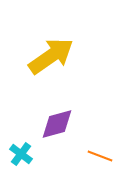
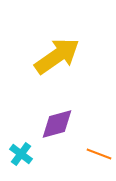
yellow arrow: moved 6 px right
orange line: moved 1 px left, 2 px up
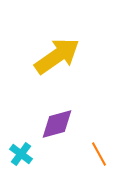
orange line: rotated 40 degrees clockwise
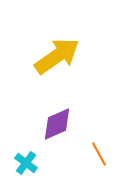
purple diamond: rotated 9 degrees counterclockwise
cyan cross: moved 5 px right, 9 px down
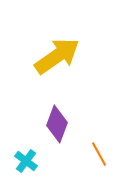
purple diamond: rotated 45 degrees counterclockwise
cyan cross: moved 2 px up
